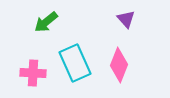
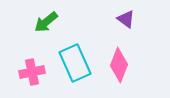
purple triangle: rotated 12 degrees counterclockwise
pink cross: moved 1 px left, 1 px up; rotated 15 degrees counterclockwise
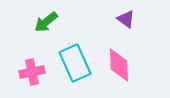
pink diamond: rotated 24 degrees counterclockwise
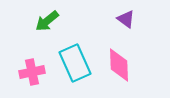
green arrow: moved 1 px right, 1 px up
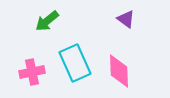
pink diamond: moved 6 px down
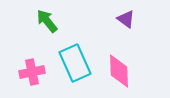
green arrow: rotated 90 degrees clockwise
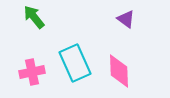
green arrow: moved 13 px left, 4 px up
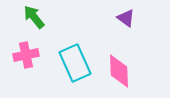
purple triangle: moved 1 px up
pink cross: moved 6 px left, 17 px up
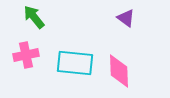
cyan rectangle: rotated 60 degrees counterclockwise
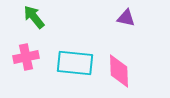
purple triangle: rotated 24 degrees counterclockwise
pink cross: moved 2 px down
